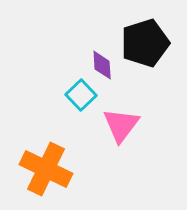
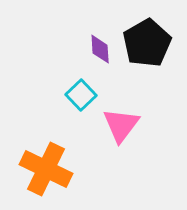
black pentagon: moved 2 px right; rotated 12 degrees counterclockwise
purple diamond: moved 2 px left, 16 px up
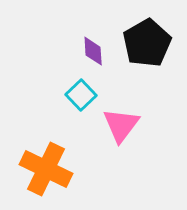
purple diamond: moved 7 px left, 2 px down
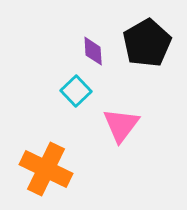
cyan square: moved 5 px left, 4 px up
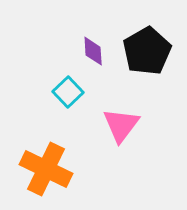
black pentagon: moved 8 px down
cyan square: moved 8 px left, 1 px down
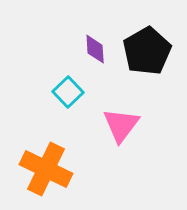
purple diamond: moved 2 px right, 2 px up
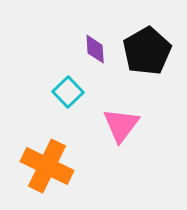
orange cross: moved 1 px right, 3 px up
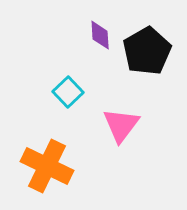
purple diamond: moved 5 px right, 14 px up
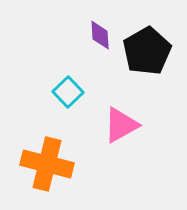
pink triangle: rotated 24 degrees clockwise
orange cross: moved 2 px up; rotated 12 degrees counterclockwise
